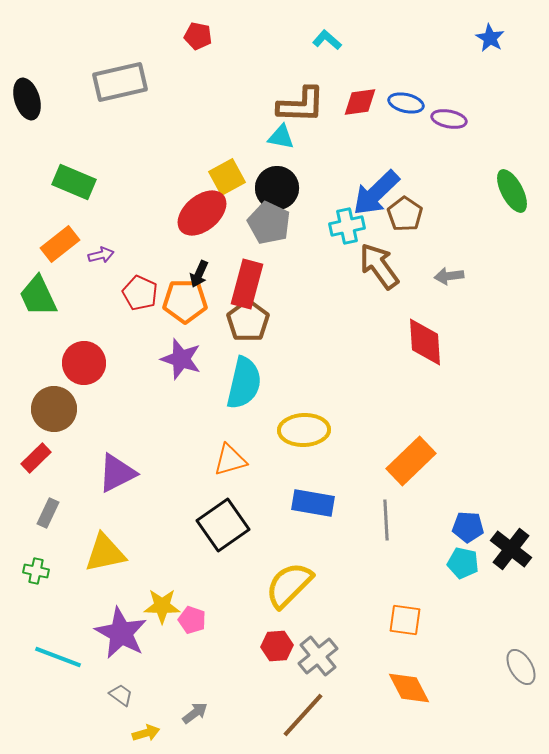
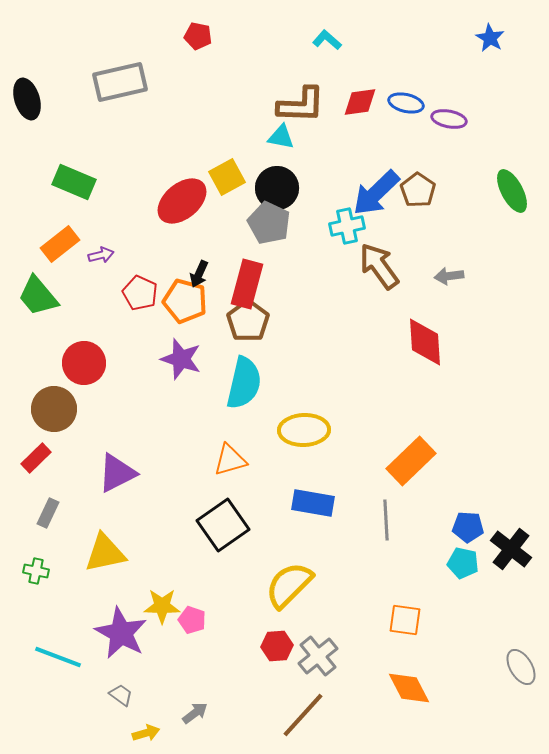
red ellipse at (202, 213): moved 20 px left, 12 px up
brown pentagon at (405, 214): moved 13 px right, 24 px up
green trapezoid at (38, 296): rotated 15 degrees counterclockwise
orange pentagon at (185, 301): rotated 15 degrees clockwise
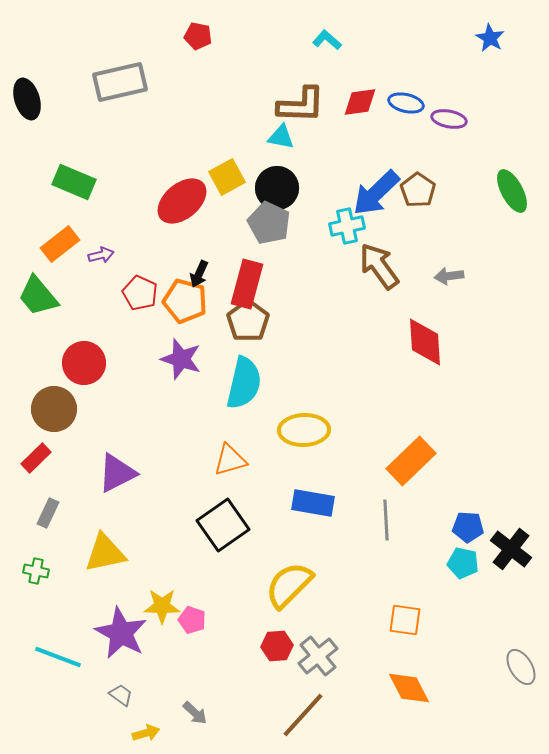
gray arrow at (195, 713): rotated 80 degrees clockwise
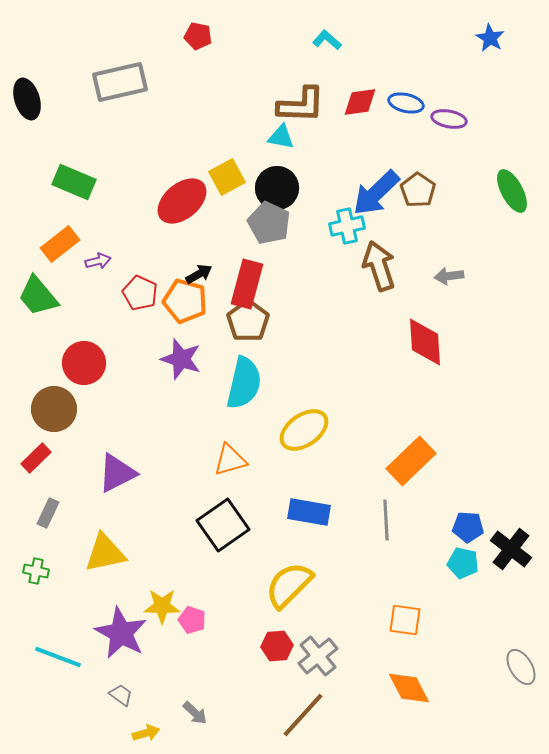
purple arrow at (101, 255): moved 3 px left, 6 px down
brown arrow at (379, 266): rotated 18 degrees clockwise
black arrow at (199, 274): rotated 144 degrees counterclockwise
yellow ellipse at (304, 430): rotated 33 degrees counterclockwise
blue rectangle at (313, 503): moved 4 px left, 9 px down
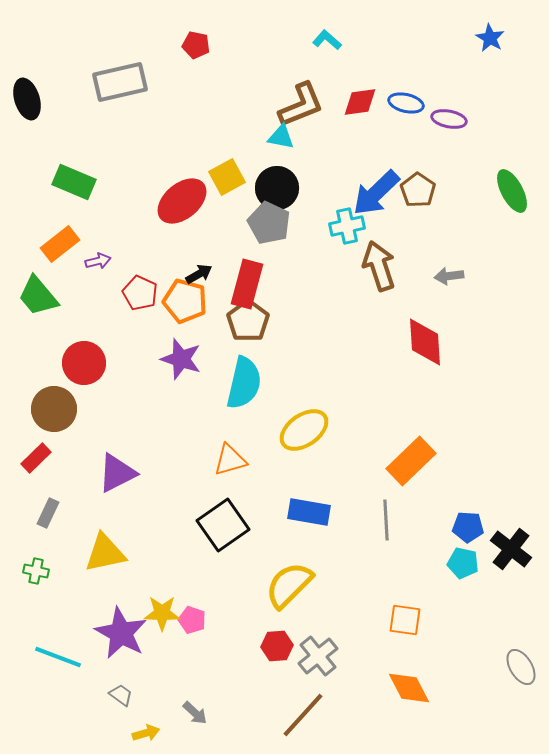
red pentagon at (198, 36): moved 2 px left, 9 px down
brown L-shape at (301, 105): rotated 24 degrees counterclockwise
yellow star at (162, 606): moved 7 px down
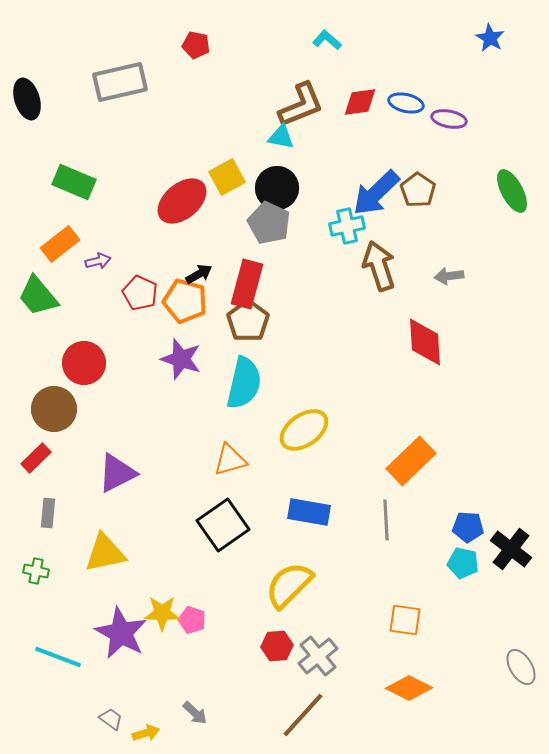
gray rectangle at (48, 513): rotated 20 degrees counterclockwise
orange diamond at (409, 688): rotated 36 degrees counterclockwise
gray trapezoid at (121, 695): moved 10 px left, 24 px down
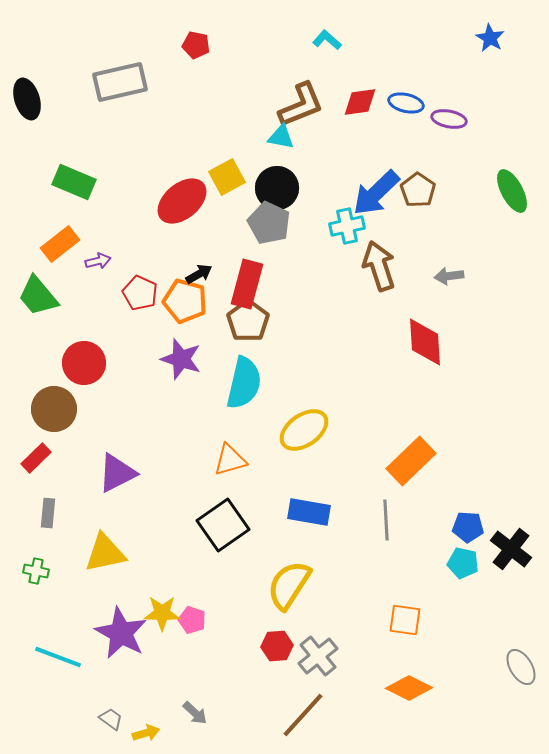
yellow semicircle at (289, 585): rotated 12 degrees counterclockwise
